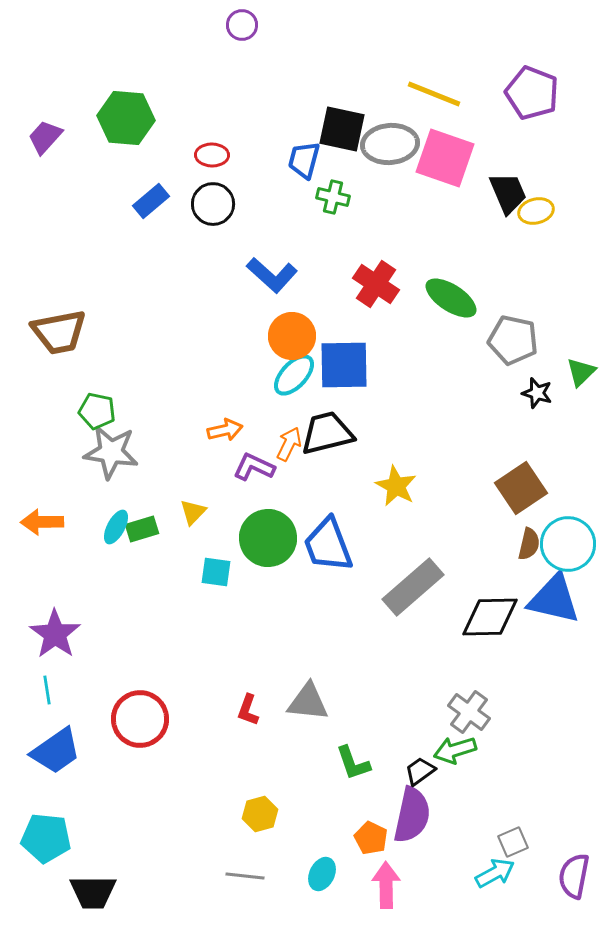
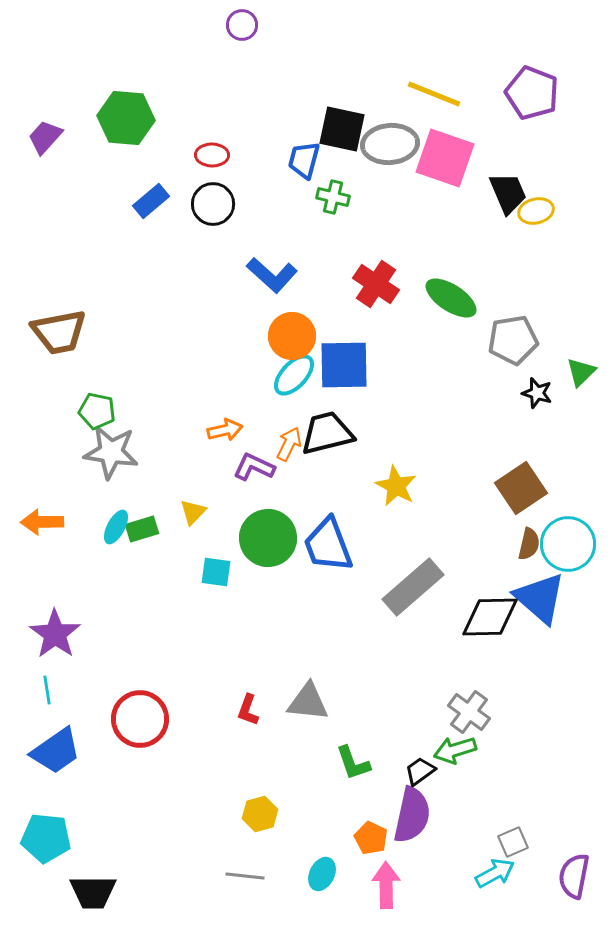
gray pentagon at (513, 340): rotated 21 degrees counterclockwise
blue triangle at (554, 599): moved 14 px left, 1 px up; rotated 28 degrees clockwise
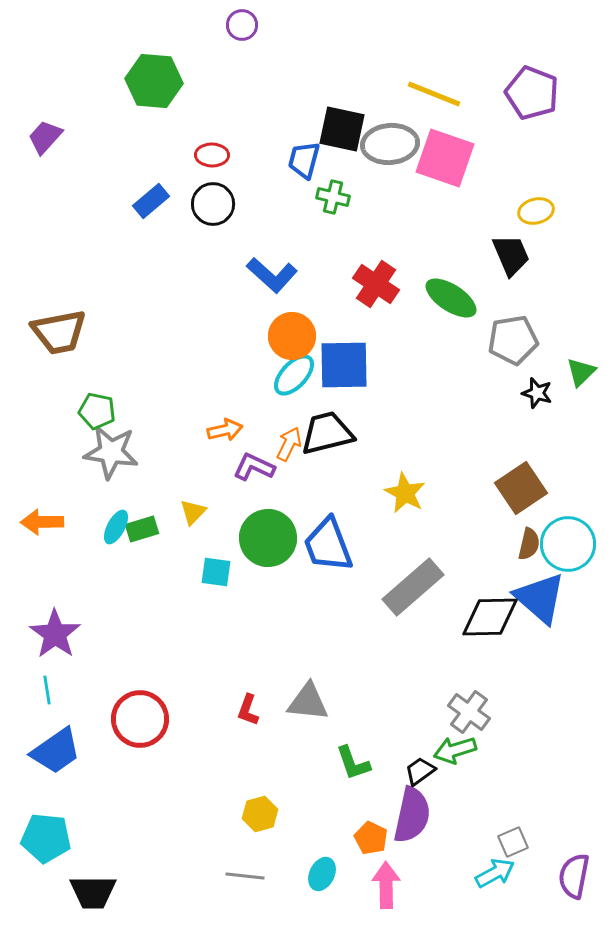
green hexagon at (126, 118): moved 28 px right, 37 px up
black trapezoid at (508, 193): moved 3 px right, 62 px down
yellow star at (396, 486): moved 9 px right, 7 px down
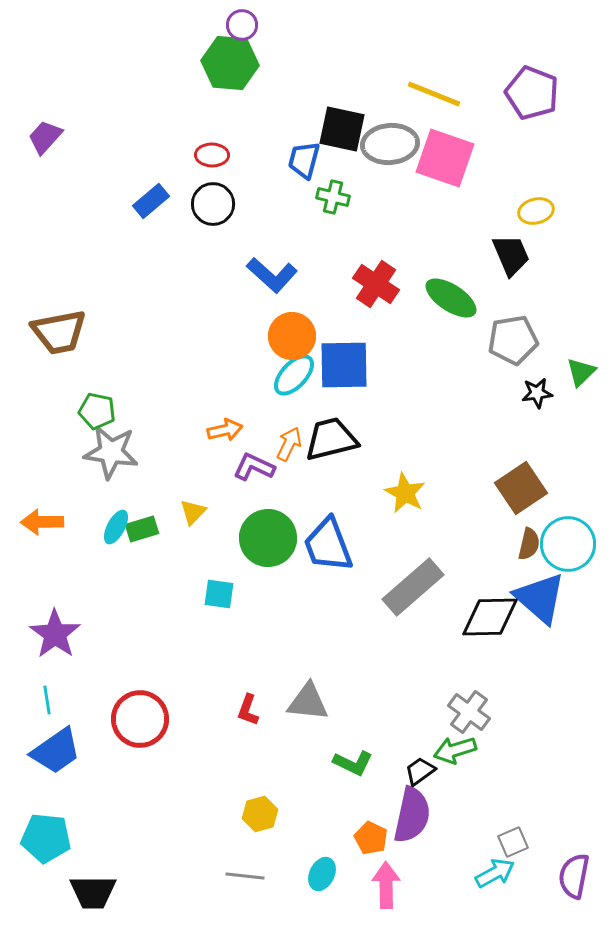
green hexagon at (154, 81): moved 76 px right, 18 px up
black star at (537, 393): rotated 24 degrees counterclockwise
black trapezoid at (327, 433): moved 4 px right, 6 px down
cyan square at (216, 572): moved 3 px right, 22 px down
cyan line at (47, 690): moved 10 px down
green L-shape at (353, 763): rotated 45 degrees counterclockwise
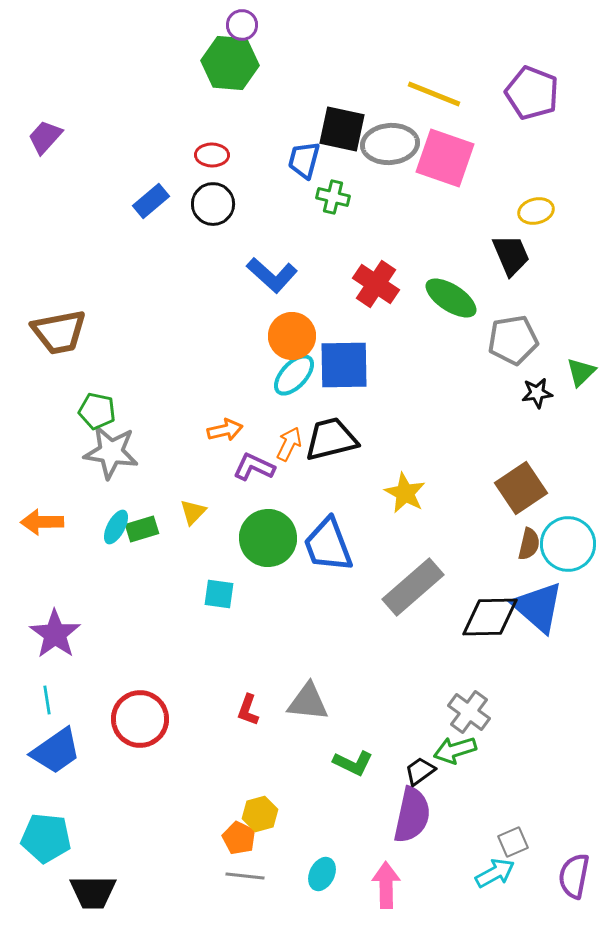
blue triangle at (540, 598): moved 2 px left, 9 px down
orange pentagon at (371, 838): moved 132 px left
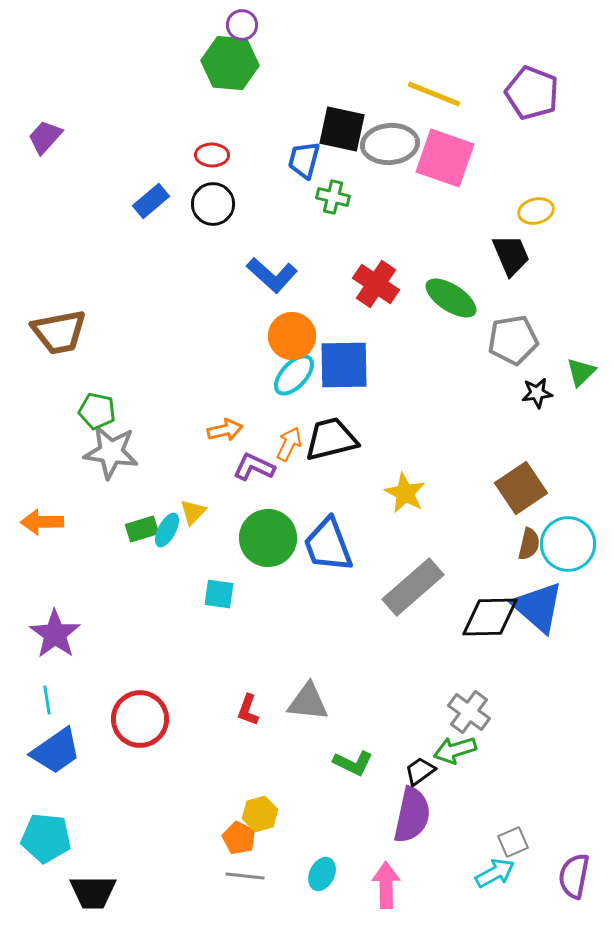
cyan ellipse at (116, 527): moved 51 px right, 3 px down
